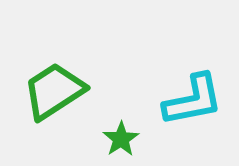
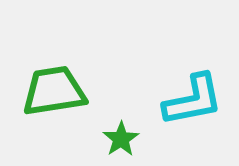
green trapezoid: rotated 24 degrees clockwise
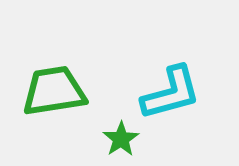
cyan L-shape: moved 22 px left, 7 px up; rotated 4 degrees counterclockwise
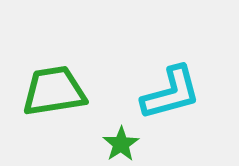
green star: moved 5 px down
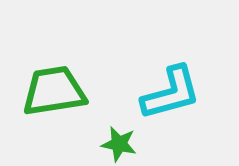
green star: moved 2 px left; rotated 27 degrees counterclockwise
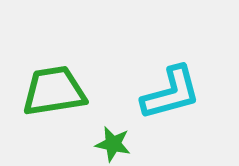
green star: moved 6 px left
